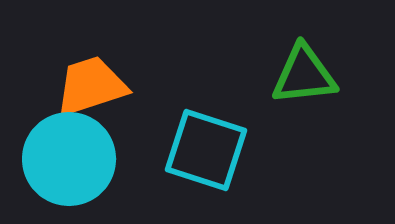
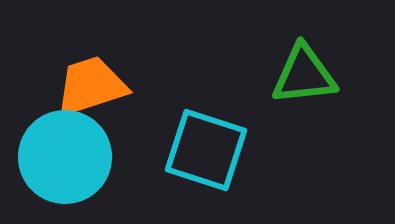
cyan circle: moved 4 px left, 2 px up
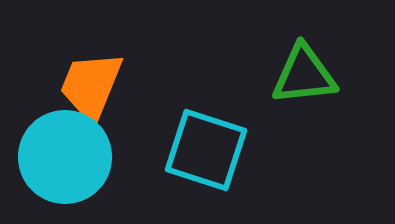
orange trapezoid: rotated 50 degrees counterclockwise
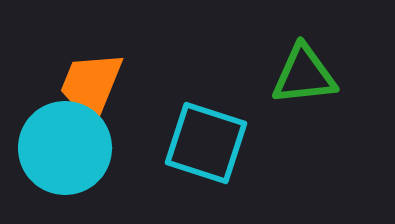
cyan square: moved 7 px up
cyan circle: moved 9 px up
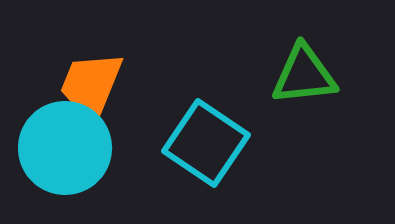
cyan square: rotated 16 degrees clockwise
